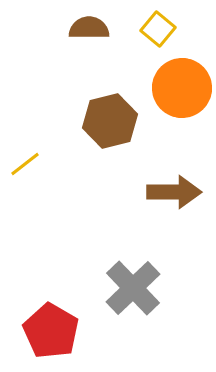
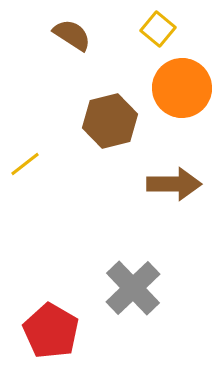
brown semicircle: moved 17 px left, 7 px down; rotated 33 degrees clockwise
brown arrow: moved 8 px up
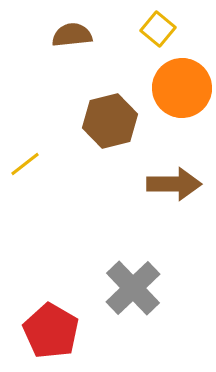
brown semicircle: rotated 39 degrees counterclockwise
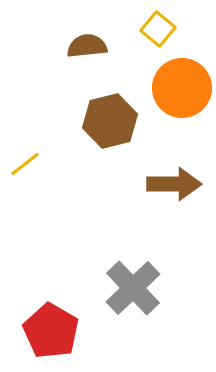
brown semicircle: moved 15 px right, 11 px down
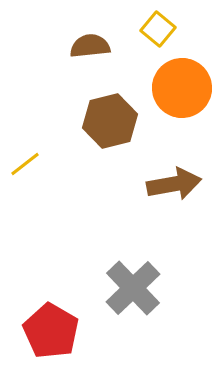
brown semicircle: moved 3 px right
brown arrow: rotated 10 degrees counterclockwise
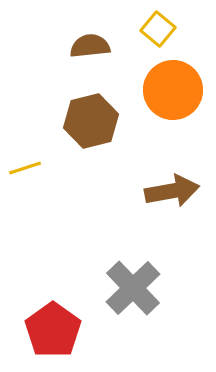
orange circle: moved 9 px left, 2 px down
brown hexagon: moved 19 px left
yellow line: moved 4 px down; rotated 20 degrees clockwise
brown arrow: moved 2 px left, 7 px down
red pentagon: moved 2 px right, 1 px up; rotated 6 degrees clockwise
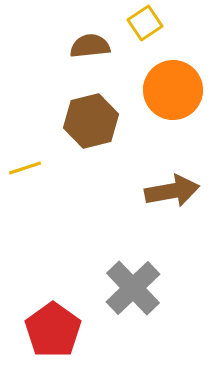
yellow square: moved 13 px left, 6 px up; rotated 16 degrees clockwise
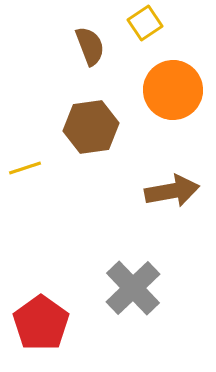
brown semicircle: rotated 75 degrees clockwise
brown hexagon: moved 6 px down; rotated 6 degrees clockwise
red pentagon: moved 12 px left, 7 px up
